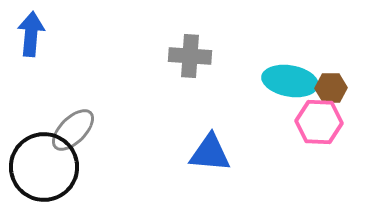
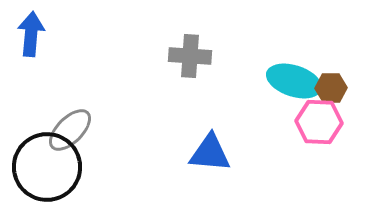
cyan ellipse: moved 4 px right; rotated 8 degrees clockwise
gray ellipse: moved 3 px left
black circle: moved 3 px right
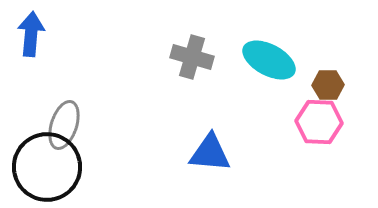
gray cross: moved 2 px right, 1 px down; rotated 12 degrees clockwise
cyan ellipse: moved 25 px left, 21 px up; rotated 10 degrees clockwise
brown hexagon: moved 3 px left, 3 px up
gray ellipse: moved 6 px left, 5 px up; rotated 27 degrees counterclockwise
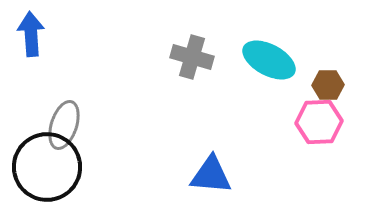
blue arrow: rotated 9 degrees counterclockwise
pink hexagon: rotated 6 degrees counterclockwise
blue triangle: moved 1 px right, 22 px down
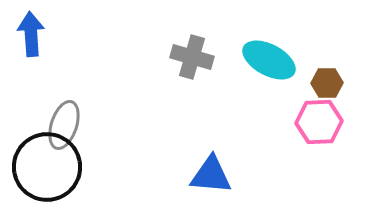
brown hexagon: moved 1 px left, 2 px up
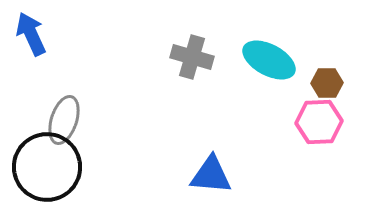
blue arrow: rotated 21 degrees counterclockwise
gray ellipse: moved 5 px up
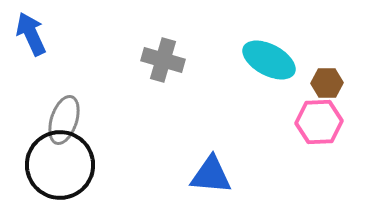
gray cross: moved 29 px left, 3 px down
black circle: moved 13 px right, 2 px up
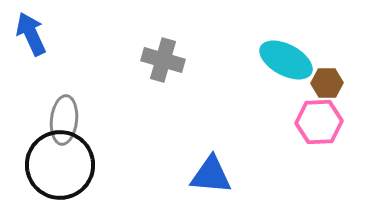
cyan ellipse: moved 17 px right
gray ellipse: rotated 12 degrees counterclockwise
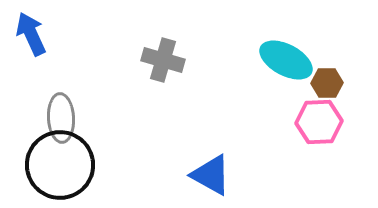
gray ellipse: moved 3 px left, 2 px up; rotated 9 degrees counterclockwise
blue triangle: rotated 24 degrees clockwise
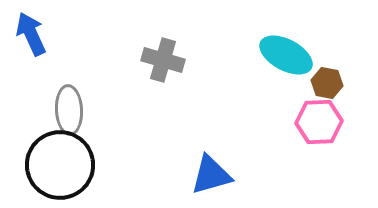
cyan ellipse: moved 5 px up
brown hexagon: rotated 12 degrees clockwise
gray ellipse: moved 8 px right, 8 px up
blue triangle: rotated 45 degrees counterclockwise
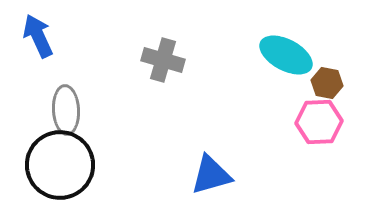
blue arrow: moved 7 px right, 2 px down
gray ellipse: moved 3 px left
